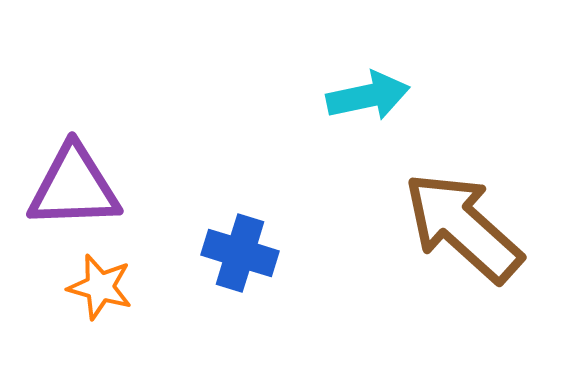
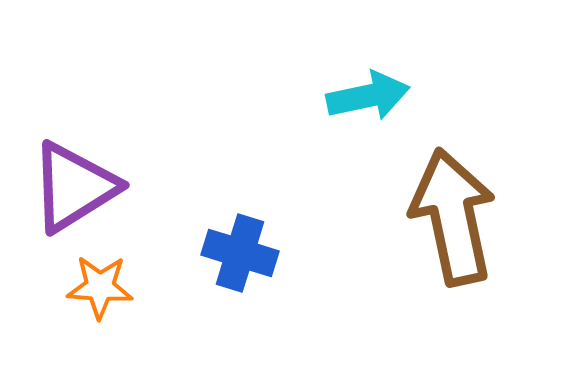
purple triangle: rotated 30 degrees counterclockwise
brown arrow: moved 10 px left, 10 px up; rotated 36 degrees clockwise
orange star: rotated 12 degrees counterclockwise
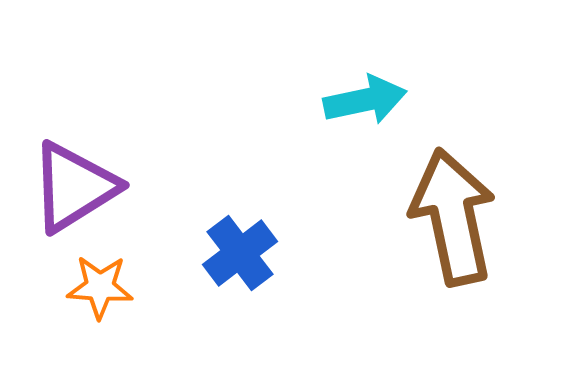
cyan arrow: moved 3 px left, 4 px down
blue cross: rotated 36 degrees clockwise
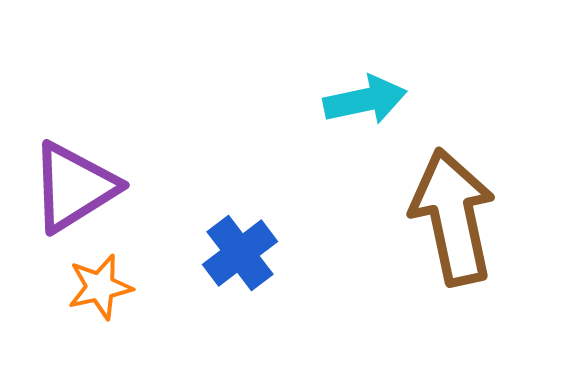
orange star: rotated 16 degrees counterclockwise
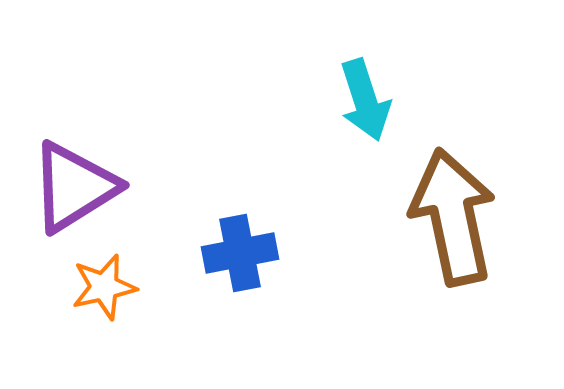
cyan arrow: rotated 84 degrees clockwise
blue cross: rotated 26 degrees clockwise
orange star: moved 4 px right
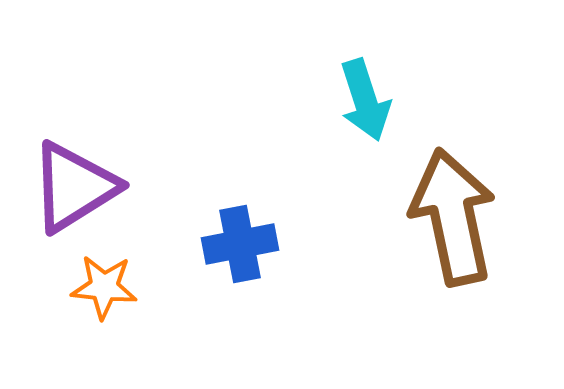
blue cross: moved 9 px up
orange star: rotated 18 degrees clockwise
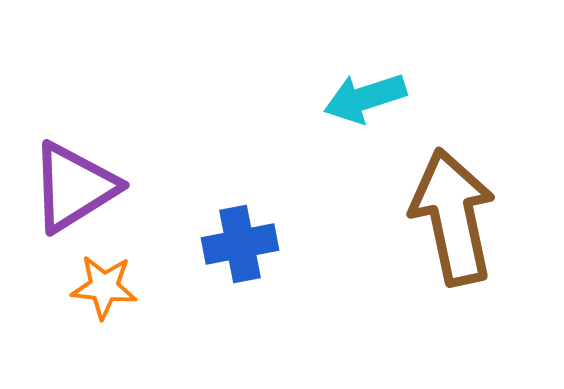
cyan arrow: moved 2 px up; rotated 90 degrees clockwise
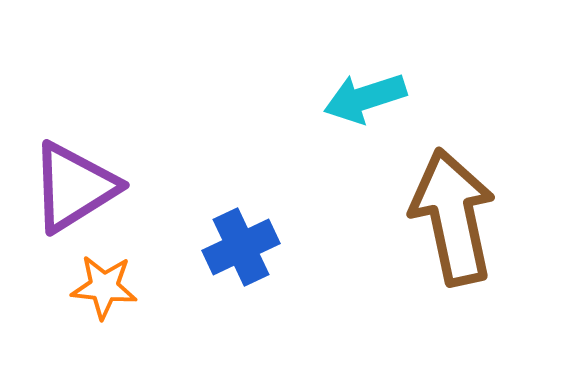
blue cross: moved 1 px right, 3 px down; rotated 14 degrees counterclockwise
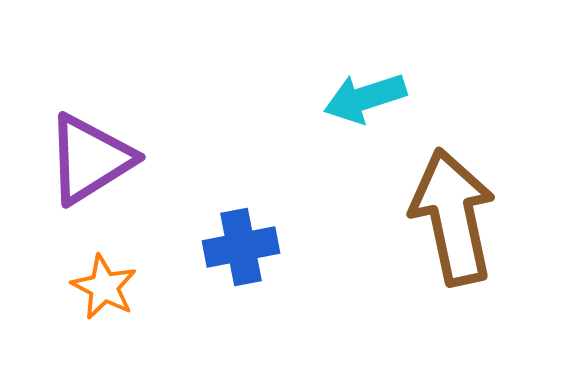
purple triangle: moved 16 px right, 28 px up
blue cross: rotated 14 degrees clockwise
orange star: rotated 22 degrees clockwise
